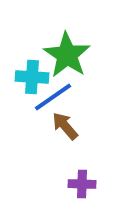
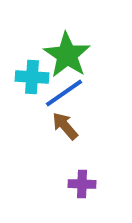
blue line: moved 11 px right, 4 px up
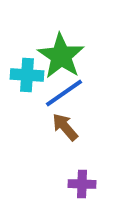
green star: moved 6 px left, 1 px down
cyan cross: moved 5 px left, 2 px up
brown arrow: moved 1 px down
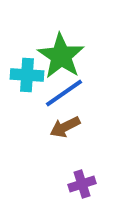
brown arrow: rotated 76 degrees counterclockwise
purple cross: rotated 20 degrees counterclockwise
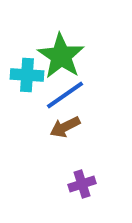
blue line: moved 1 px right, 2 px down
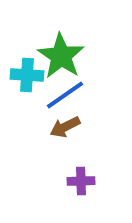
purple cross: moved 1 px left, 3 px up; rotated 16 degrees clockwise
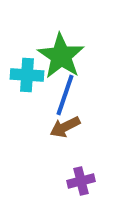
blue line: rotated 36 degrees counterclockwise
purple cross: rotated 12 degrees counterclockwise
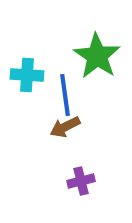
green star: moved 36 px right
blue line: rotated 27 degrees counterclockwise
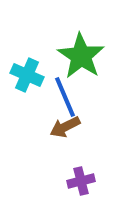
green star: moved 16 px left
cyan cross: rotated 20 degrees clockwise
blue line: moved 2 px down; rotated 15 degrees counterclockwise
